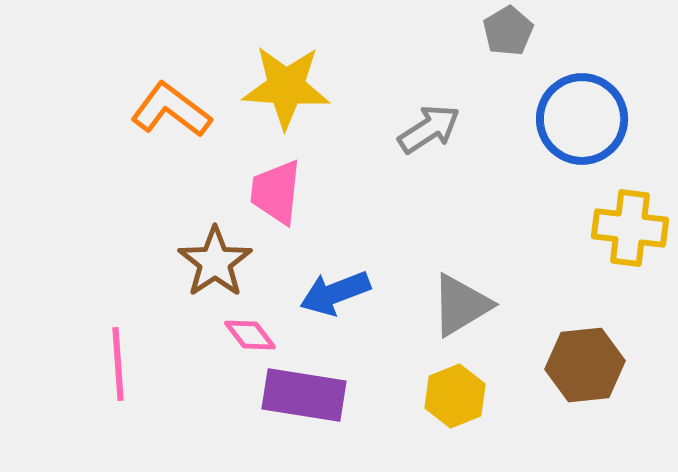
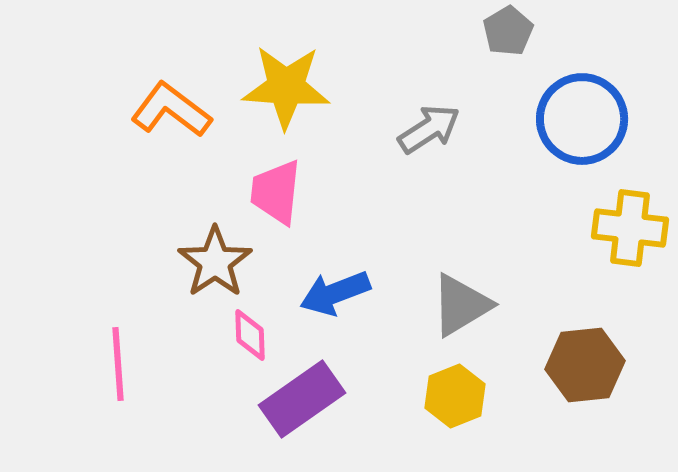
pink diamond: rotated 36 degrees clockwise
purple rectangle: moved 2 px left, 4 px down; rotated 44 degrees counterclockwise
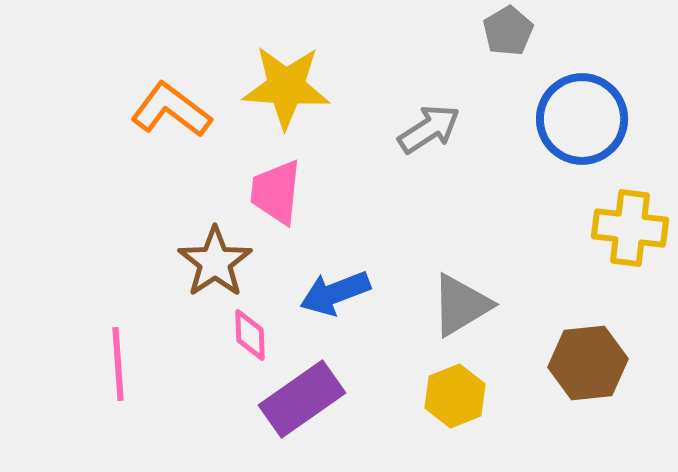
brown hexagon: moved 3 px right, 2 px up
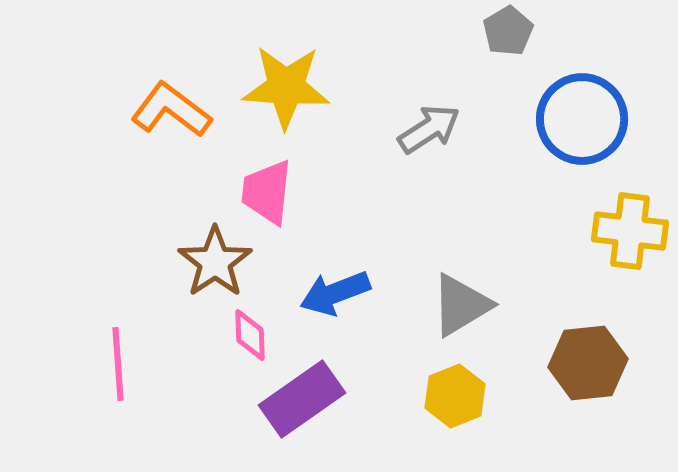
pink trapezoid: moved 9 px left
yellow cross: moved 3 px down
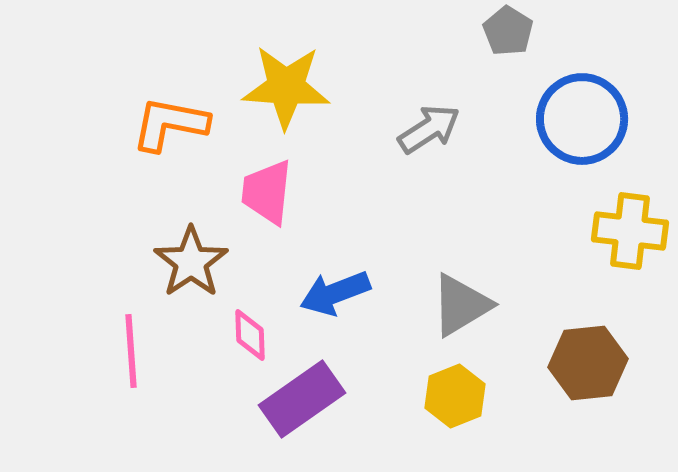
gray pentagon: rotated 9 degrees counterclockwise
orange L-shape: moved 1 px left, 14 px down; rotated 26 degrees counterclockwise
brown star: moved 24 px left
pink line: moved 13 px right, 13 px up
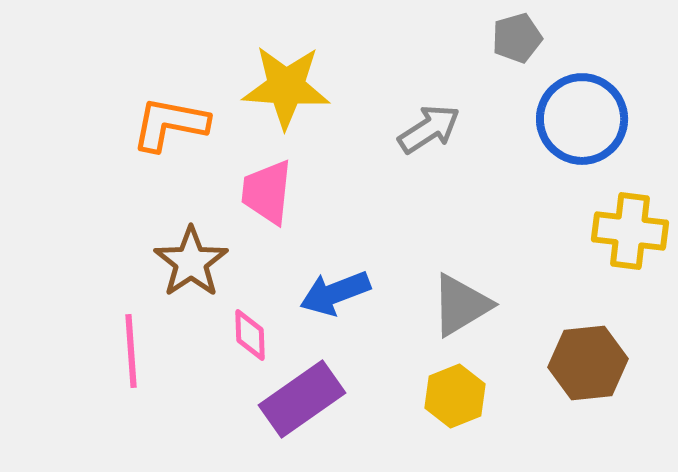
gray pentagon: moved 9 px right, 7 px down; rotated 24 degrees clockwise
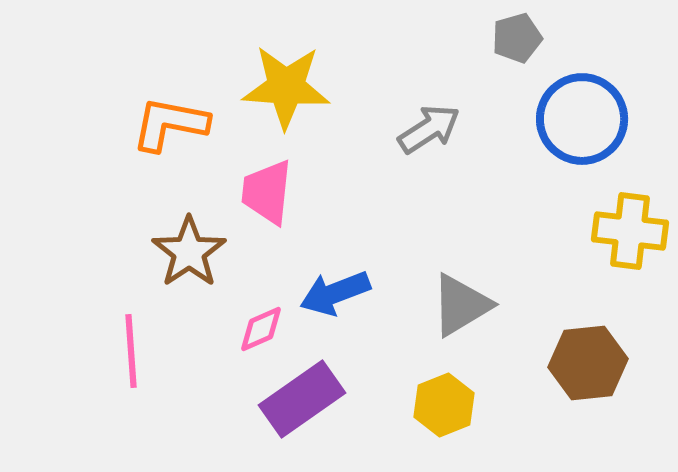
brown star: moved 2 px left, 10 px up
pink diamond: moved 11 px right, 6 px up; rotated 68 degrees clockwise
yellow hexagon: moved 11 px left, 9 px down
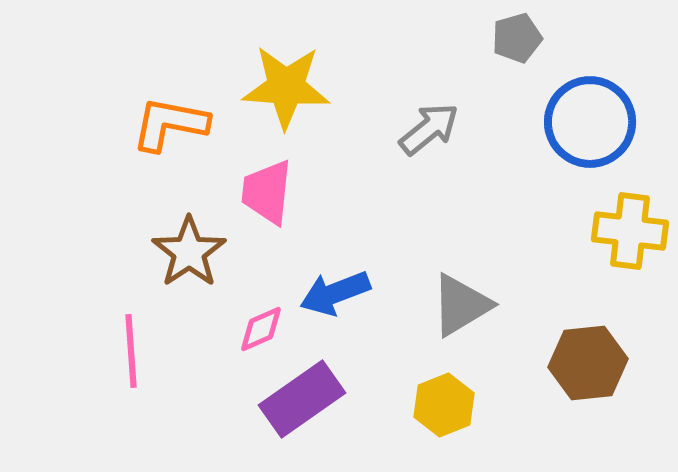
blue circle: moved 8 px right, 3 px down
gray arrow: rotated 6 degrees counterclockwise
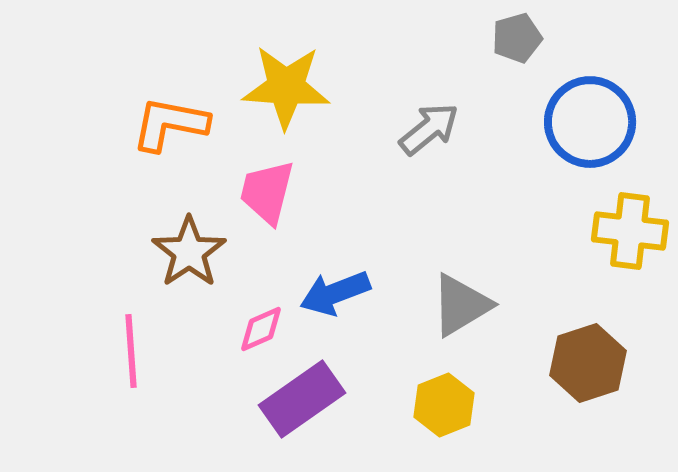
pink trapezoid: rotated 8 degrees clockwise
brown hexagon: rotated 12 degrees counterclockwise
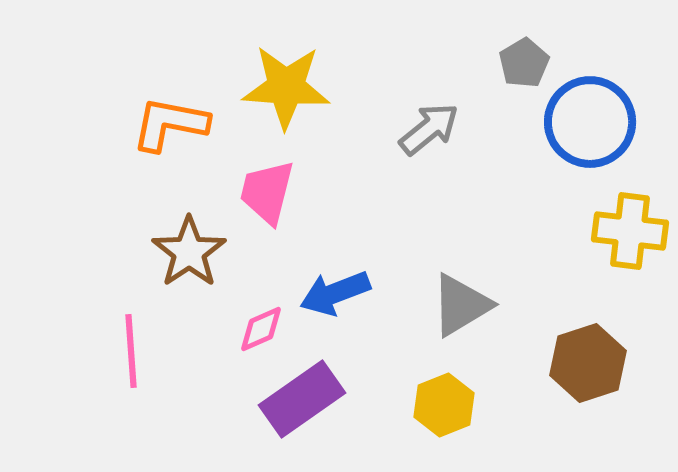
gray pentagon: moved 7 px right, 25 px down; rotated 15 degrees counterclockwise
